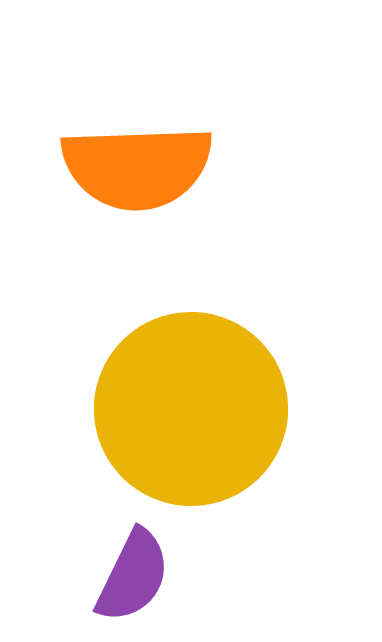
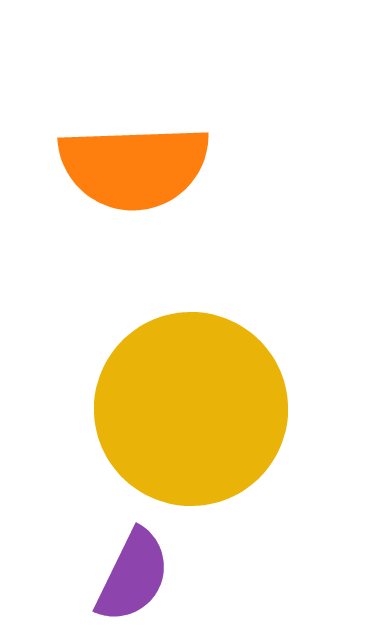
orange semicircle: moved 3 px left
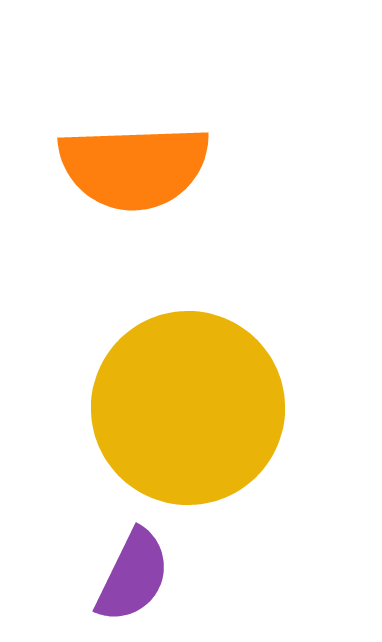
yellow circle: moved 3 px left, 1 px up
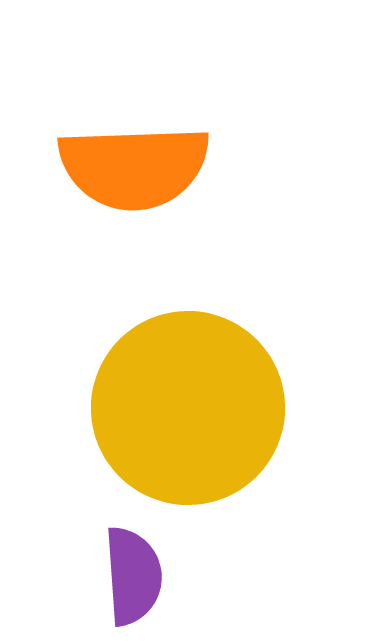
purple semicircle: rotated 30 degrees counterclockwise
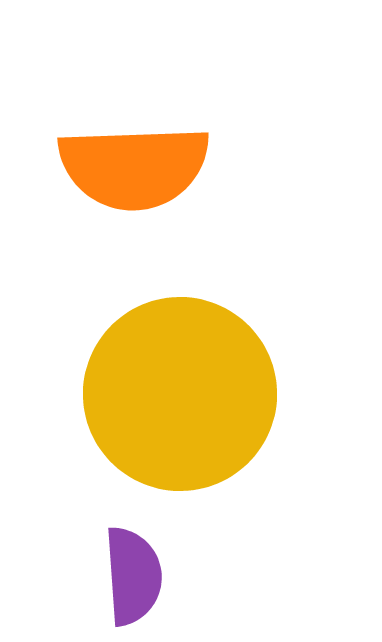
yellow circle: moved 8 px left, 14 px up
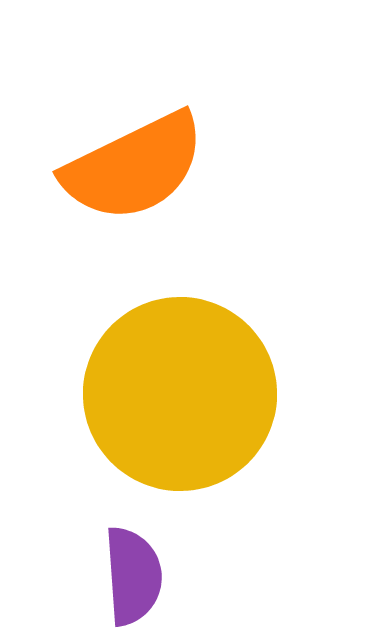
orange semicircle: rotated 24 degrees counterclockwise
